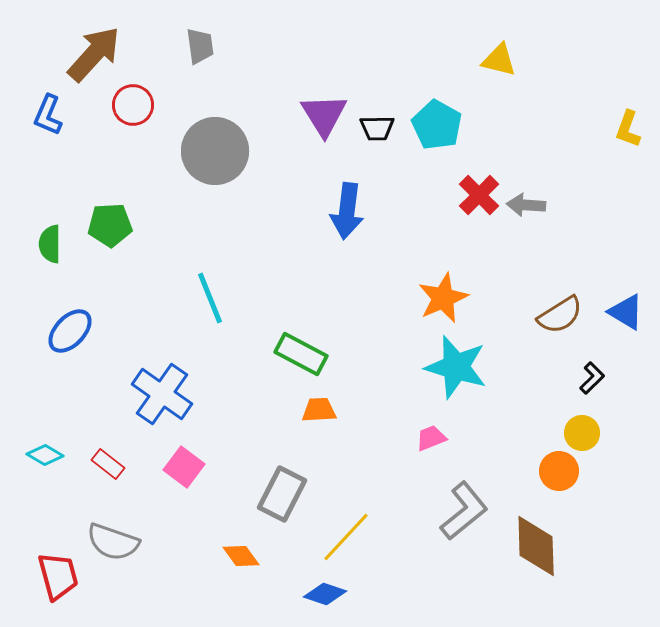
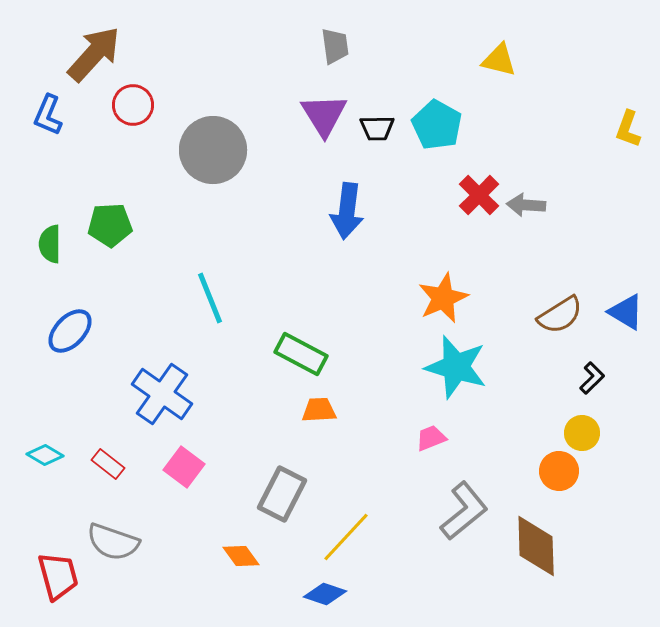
gray trapezoid: moved 135 px right
gray circle: moved 2 px left, 1 px up
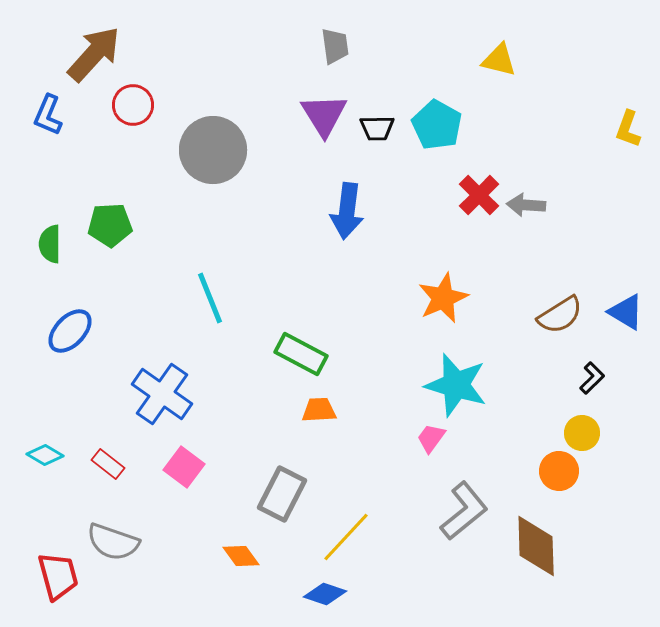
cyan star: moved 18 px down
pink trapezoid: rotated 32 degrees counterclockwise
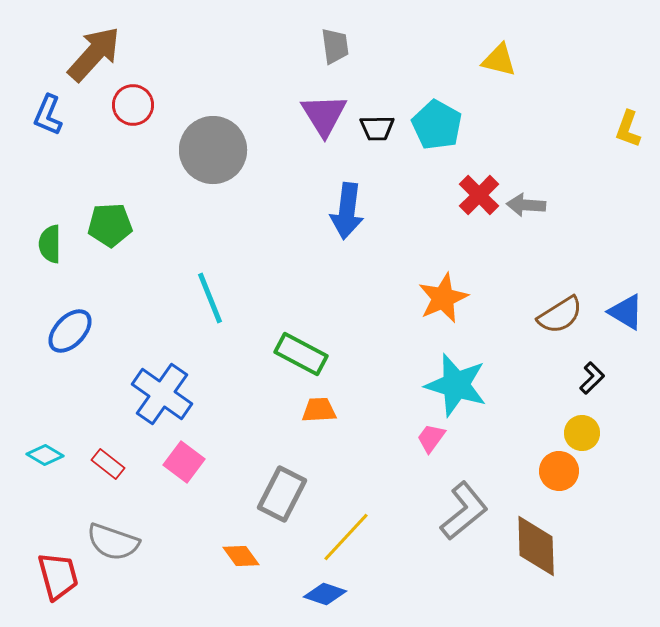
pink square: moved 5 px up
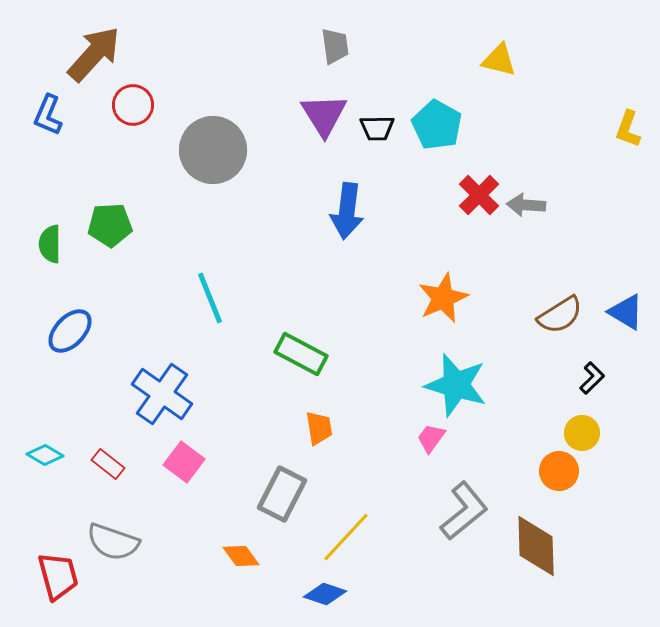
orange trapezoid: moved 18 px down; rotated 84 degrees clockwise
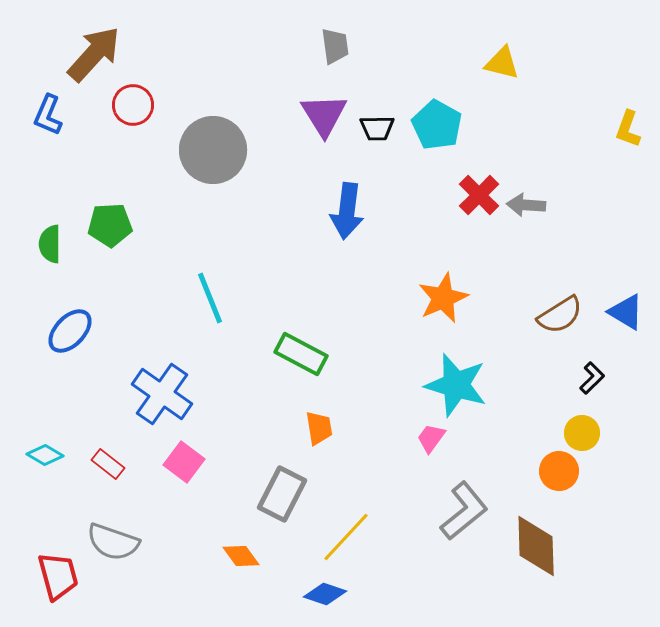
yellow triangle: moved 3 px right, 3 px down
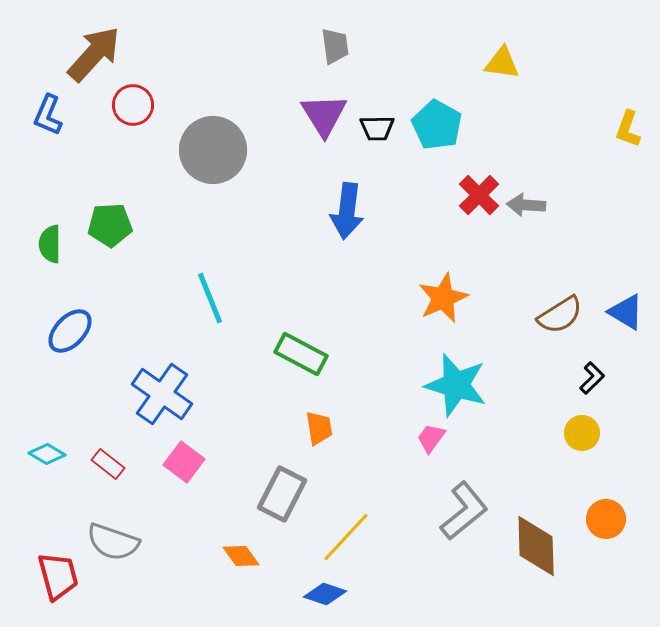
yellow triangle: rotated 6 degrees counterclockwise
cyan diamond: moved 2 px right, 1 px up
orange circle: moved 47 px right, 48 px down
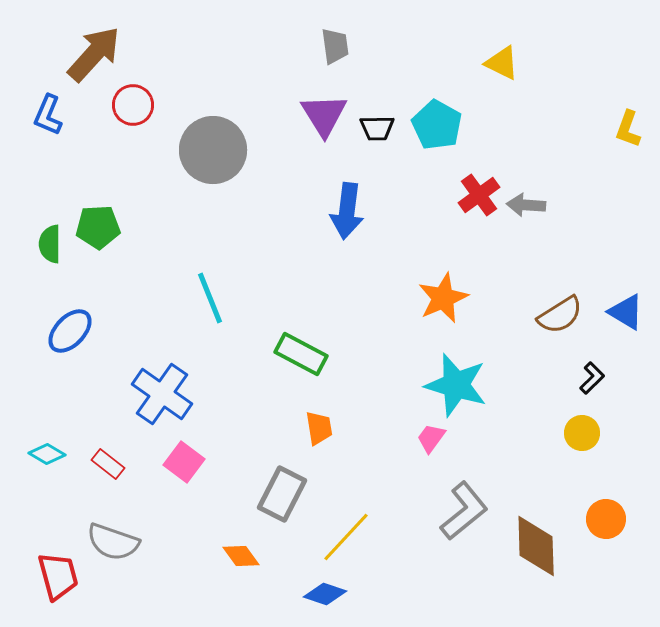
yellow triangle: rotated 18 degrees clockwise
red cross: rotated 9 degrees clockwise
green pentagon: moved 12 px left, 2 px down
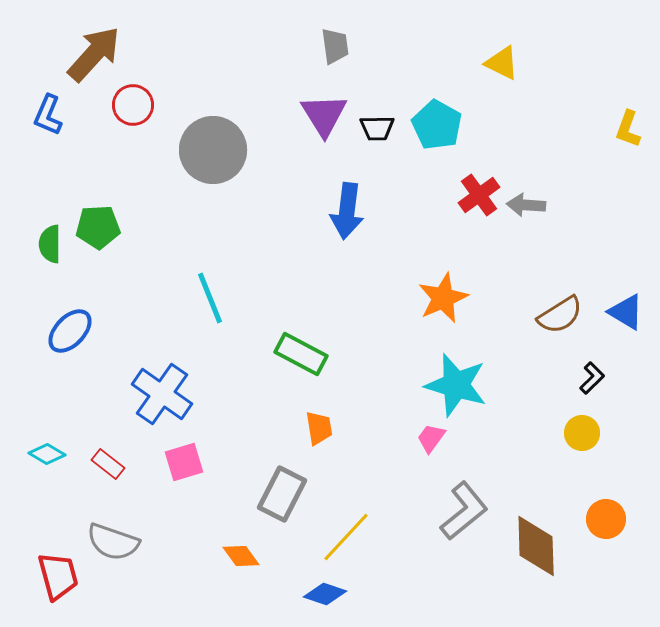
pink square: rotated 36 degrees clockwise
